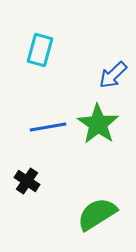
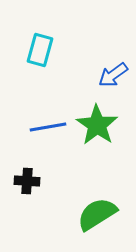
blue arrow: rotated 8 degrees clockwise
green star: moved 1 px left, 1 px down
black cross: rotated 30 degrees counterclockwise
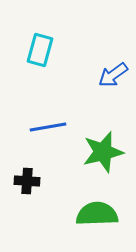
green star: moved 6 px right, 27 px down; rotated 24 degrees clockwise
green semicircle: rotated 30 degrees clockwise
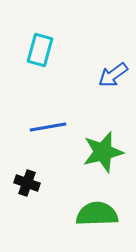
black cross: moved 2 px down; rotated 15 degrees clockwise
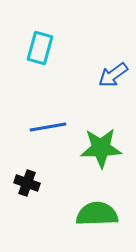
cyan rectangle: moved 2 px up
green star: moved 2 px left, 4 px up; rotated 12 degrees clockwise
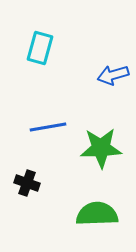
blue arrow: rotated 20 degrees clockwise
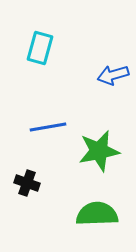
green star: moved 2 px left, 3 px down; rotated 9 degrees counterclockwise
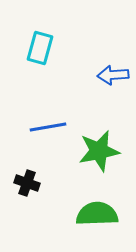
blue arrow: rotated 12 degrees clockwise
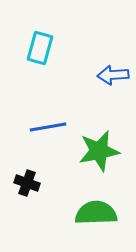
green semicircle: moved 1 px left, 1 px up
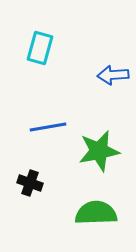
black cross: moved 3 px right
